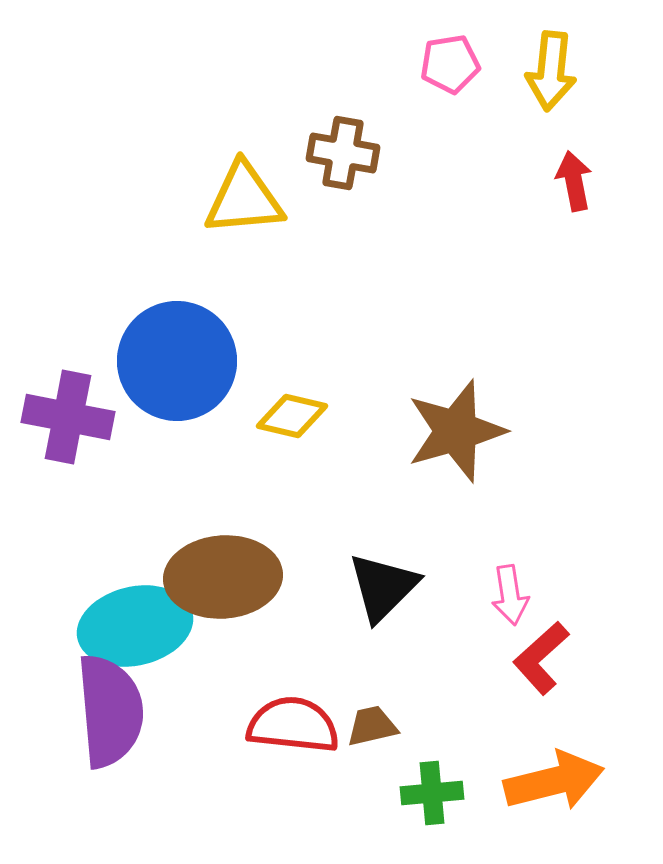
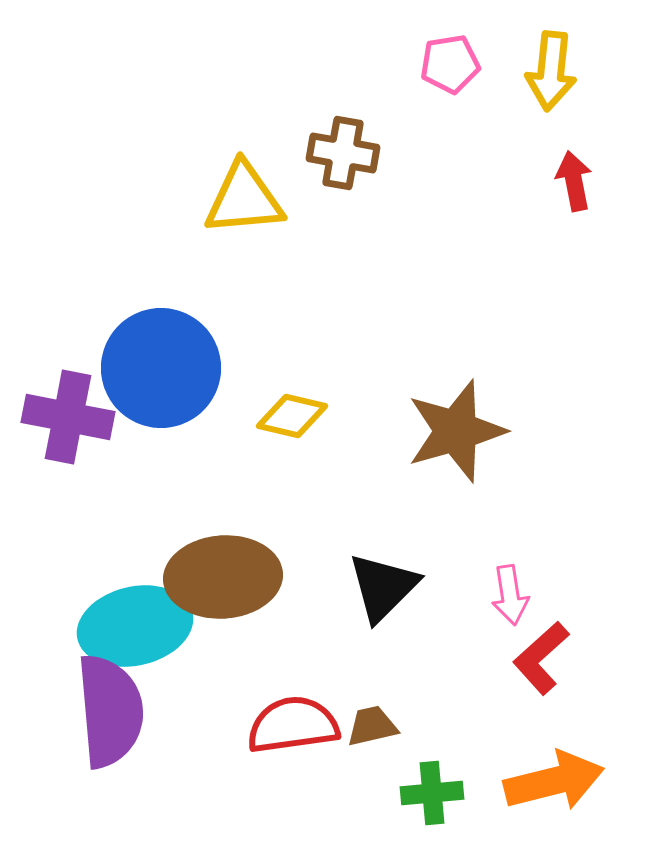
blue circle: moved 16 px left, 7 px down
red semicircle: rotated 14 degrees counterclockwise
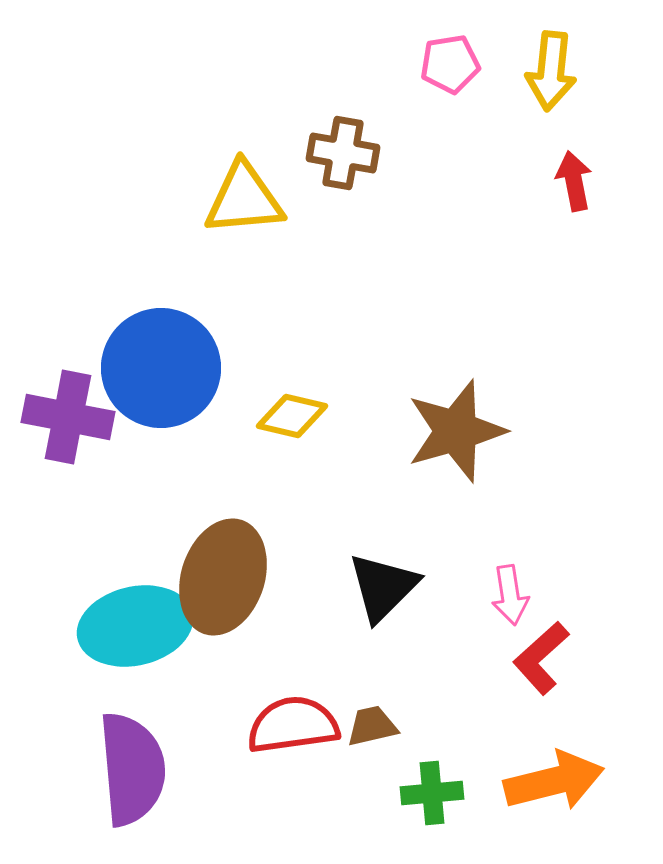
brown ellipse: rotated 68 degrees counterclockwise
purple semicircle: moved 22 px right, 58 px down
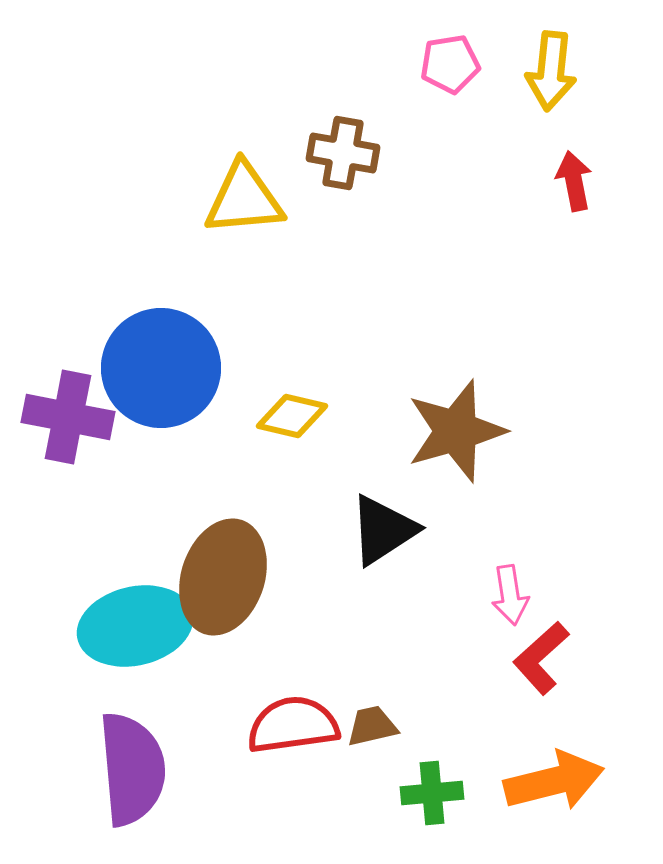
black triangle: moved 57 px up; rotated 12 degrees clockwise
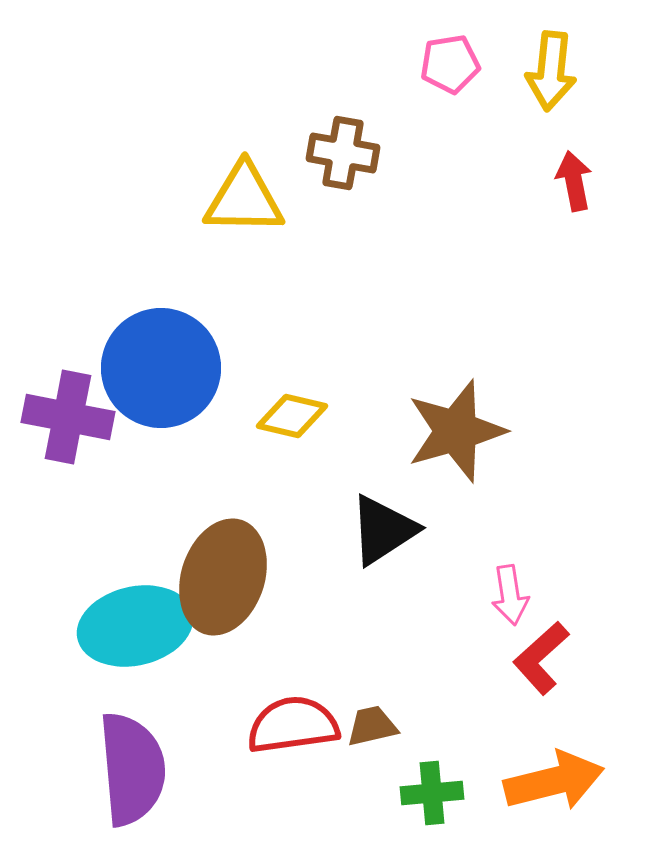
yellow triangle: rotated 6 degrees clockwise
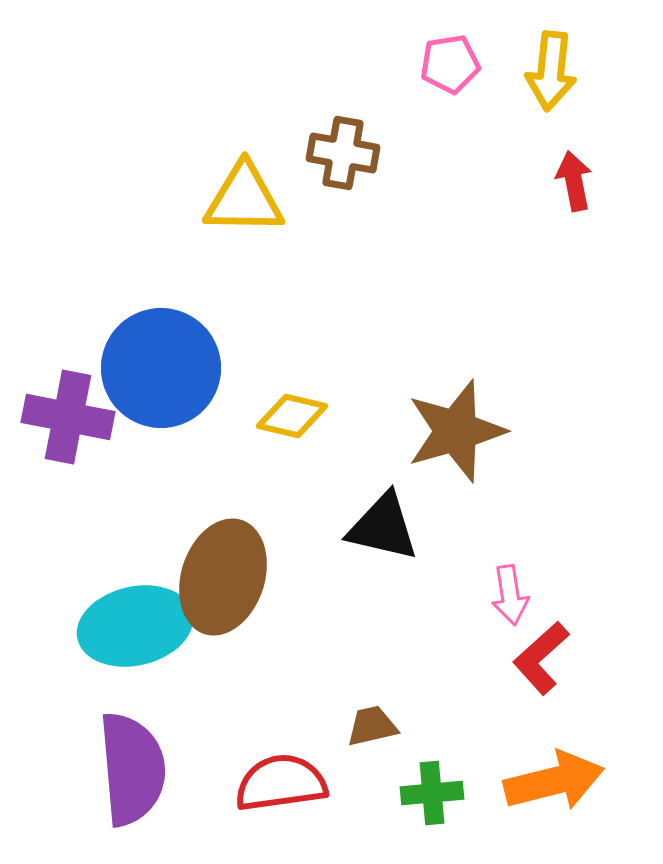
black triangle: moved 3 px up; rotated 46 degrees clockwise
red semicircle: moved 12 px left, 58 px down
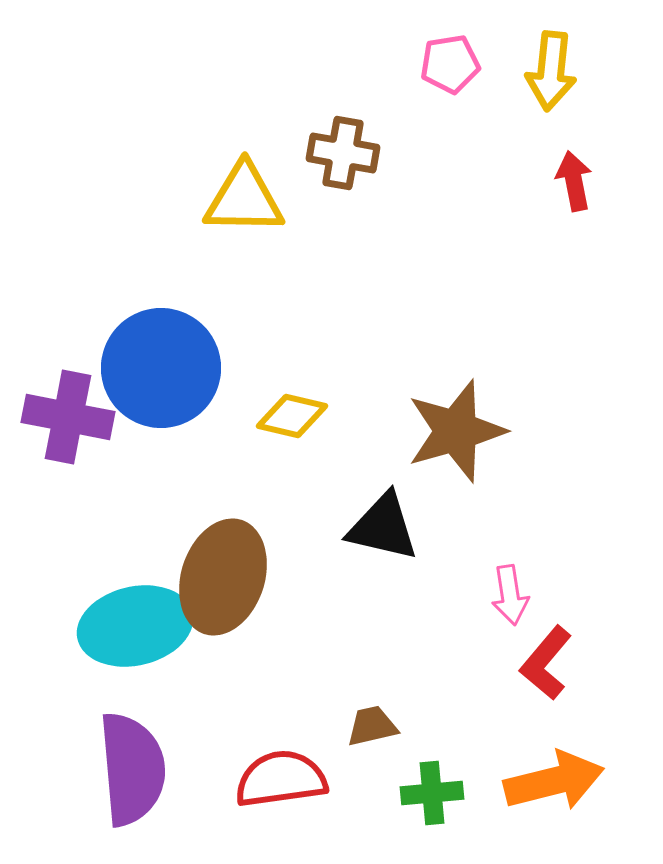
red L-shape: moved 5 px right, 5 px down; rotated 8 degrees counterclockwise
red semicircle: moved 4 px up
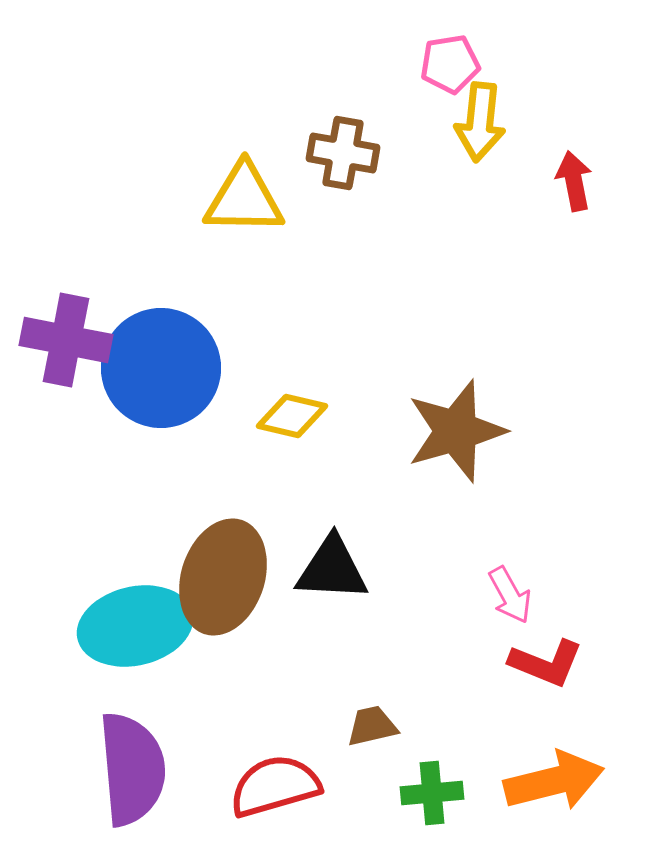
yellow arrow: moved 71 px left, 51 px down
purple cross: moved 2 px left, 77 px up
black triangle: moved 51 px left, 42 px down; rotated 10 degrees counterclockwise
pink arrow: rotated 20 degrees counterclockwise
red L-shape: rotated 108 degrees counterclockwise
red semicircle: moved 6 px left, 7 px down; rotated 8 degrees counterclockwise
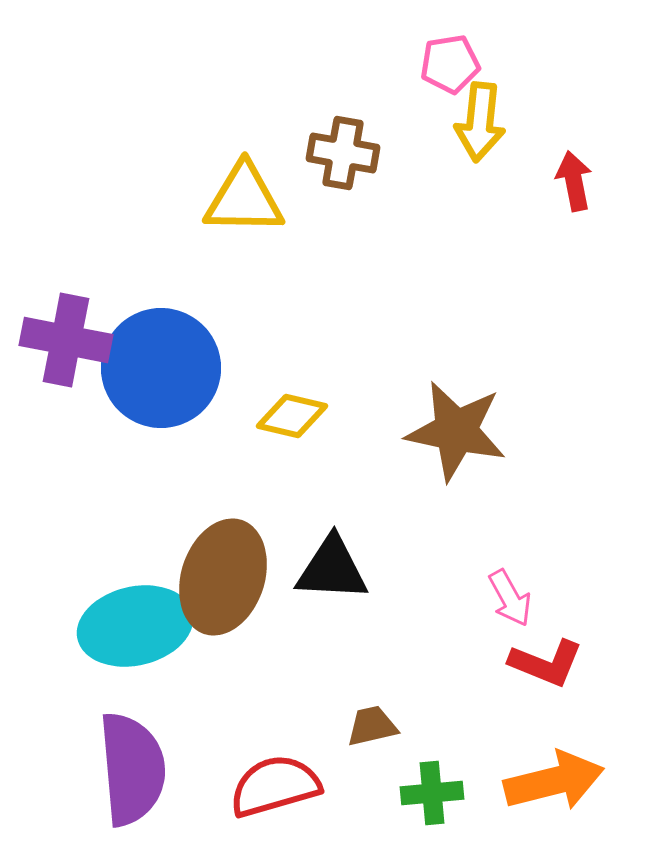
brown star: rotated 28 degrees clockwise
pink arrow: moved 3 px down
